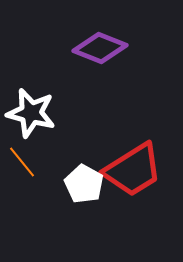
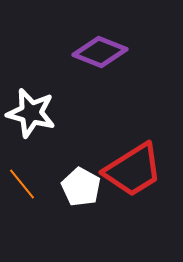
purple diamond: moved 4 px down
orange line: moved 22 px down
white pentagon: moved 3 px left, 3 px down
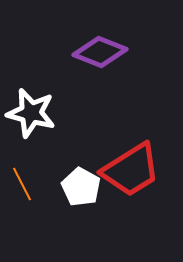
red trapezoid: moved 2 px left
orange line: rotated 12 degrees clockwise
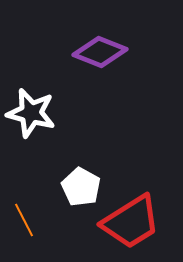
red trapezoid: moved 52 px down
orange line: moved 2 px right, 36 px down
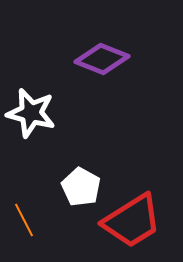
purple diamond: moved 2 px right, 7 px down
red trapezoid: moved 1 px right, 1 px up
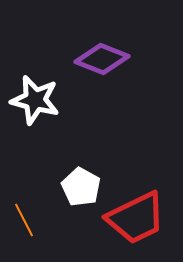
white star: moved 4 px right, 13 px up
red trapezoid: moved 4 px right, 3 px up; rotated 6 degrees clockwise
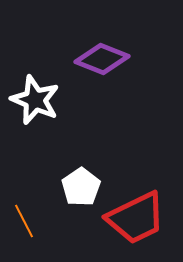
white star: rotated 9 degrees clockwise
white pentagon: rotated 9 degrees clockwise
orange line: moved 1 px down
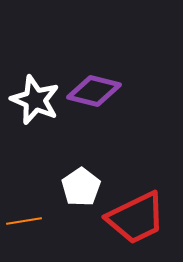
purple diamond: moved 8 px left, 32 px down; rotated 8 degrees counterclockwise
orange line: rotated 72 degrees counterclockwise
